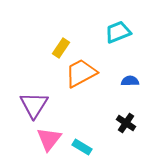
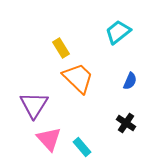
cyan trapezoid: rotated 16 degrees counterclockwise
yellow rectangle: rotated 66 degrees counterclockwise
orange trapezoid: moved 3 px left, 5 px down; rotated 72 degrees clockwise
blue semicircle: rotated 114 degrees clockwise
pink triangle: rotated 20 degrees counterclockwise
cyan rectangle: rotated 18 degrees clockwise
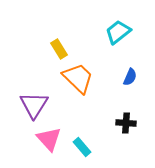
yellow rectangle: moved 2 px left, 1 px down
blue semicircle: moved 4 px up
black cross: rotated 30 degrees counterclockwise
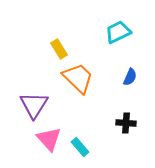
cyan trapezoid: rotated 12 degrees clockwise
cyan rectangle: moved 2 px left
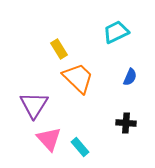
cyan trapezoid: moved 2 px left
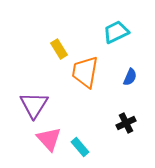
orange trapezoid: moved 7 px right, 6 px up; rotated 124 degrees counterclockwise
black cross: rotated 30 degrees counterclockwise
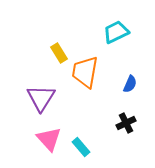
yellow rectangle: moved 4 px down
blue semicircle: moved 7 px down
purple triangle: moved 7 px right, 7 px up
cyan rectangle: moved 1 px right
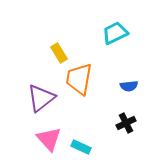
cyan trapezoid: moved 1 px left, 1 px down
orange trapezoid: moved 6 px left, 7 px down
blue semicircle: moved 1 px left, 2 px down; rotated 60 degrees clockwise
purple triangle: rotated 20 degrees clockwise
cyan rectangle: rotated 24 degrees counterclockwise
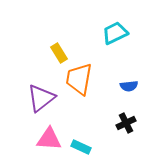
pink triangle: rotated 44 degrees counterclockwise
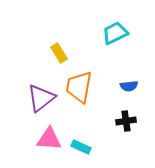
orange trapezoid: moved 8 px down
black cross: moved 2 px up; rotated 18 degrees clockwise
